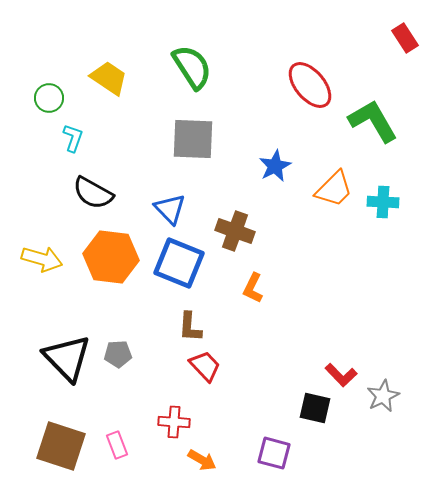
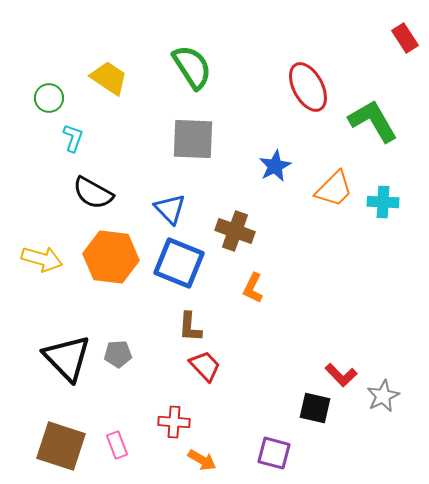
red ellipse: moved 2 px left, 2 px down; rotated 12 degrees clockwise
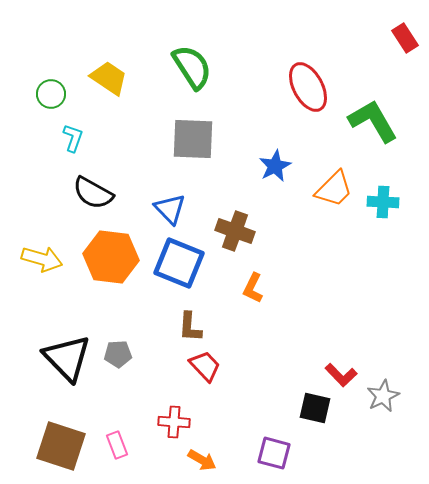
green circle: moved 2 px right, 4 px up
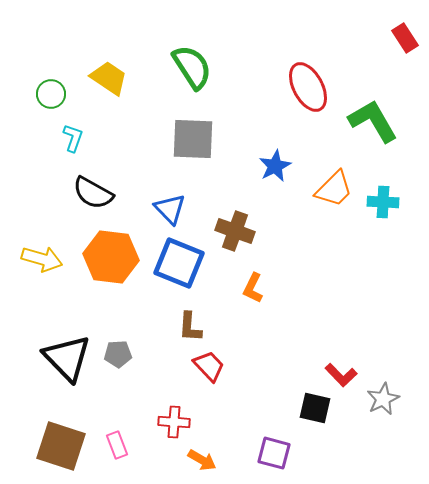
red trapezoid: moved 4 px right
gray star: moved 3 px down
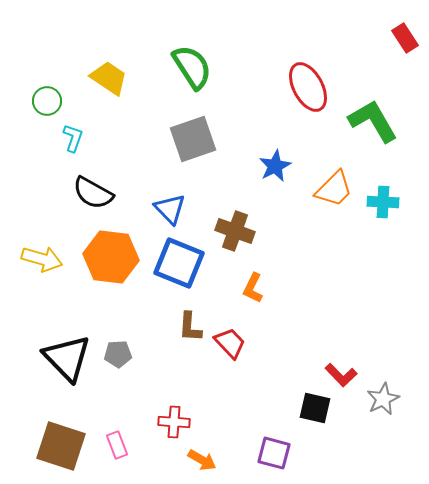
green circle: moved 4 px left, 7 px down
gray square: rotated 21 degrees counterclockwise
red trapezoid: moved 21 px right, 23 px up
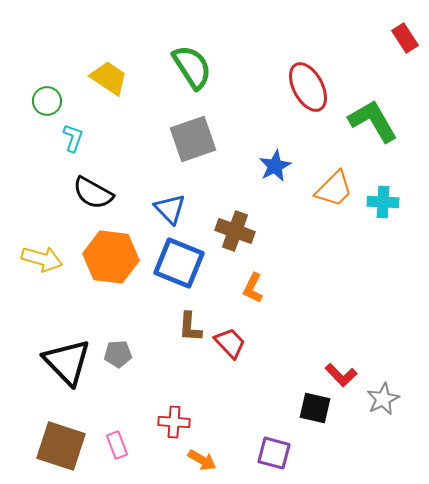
black triangle: moved 4 px down
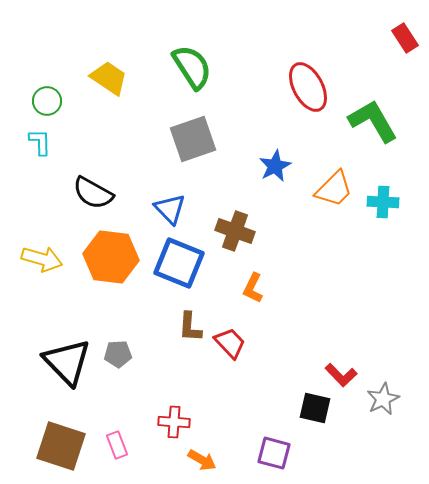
cyan L-shape: moved 33 px left, 4 px down; rotated 20 degrees counterclockwise
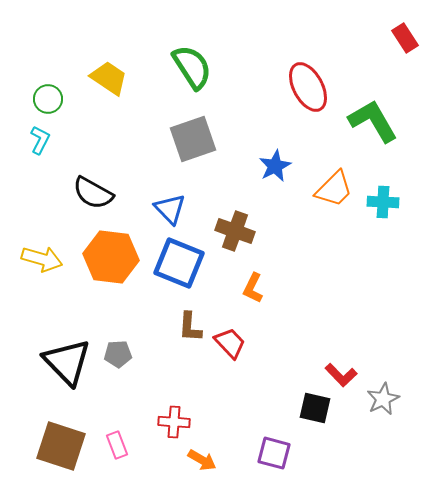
green circle: moved 1 px right, 2 px up
cyan L-shape: moved 2 px up; rotated 28 degrees clockwise
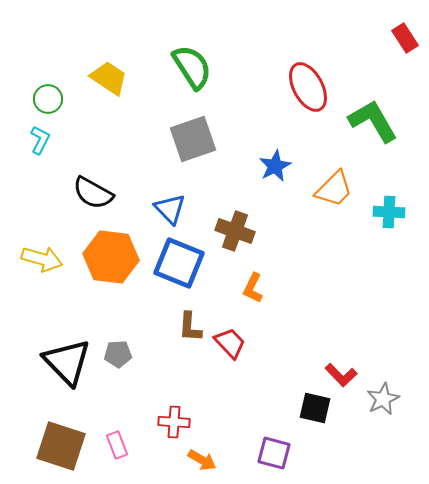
cyan cross: moved 6 px right, 10 px down
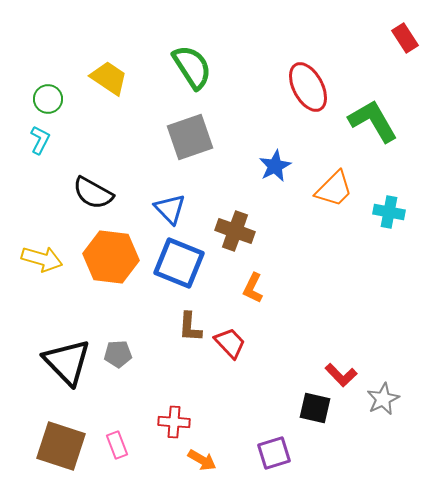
gray square: moved 3 px left, 2 px up
cyan cross: rotated 8 degrees clockwise
purple square: rotated 32 degrees counterclockwise
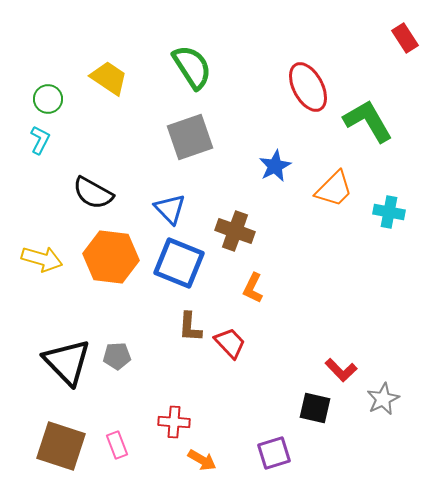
green L-shape: moved 5 px left
gray pentagon: moved 1 px left, 2 px down
red L-shape: moved 5 px up
